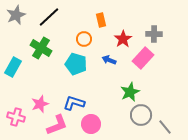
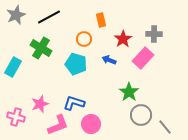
black line: rotated 15 degrees clockwise
green star: moved 1 px left; rotated 12 degrees counterclockwise
pink L-shape: moved 1 px right
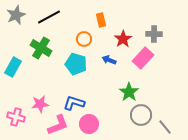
pink star: rotated 12 degrees clockwise
pink circle: moved 2 px left
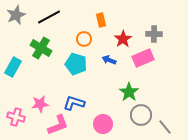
pink rectangle: rotated 25 degrees clockwise
pink circle: moved 14 px right
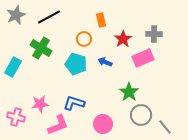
blue arrow: moved 4 px left, 2 px down
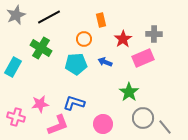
cyan pentagon: rotated 20 degrees counterclockwise
gray circle: moved 2 px right, 3 px down
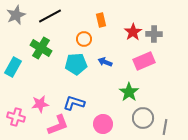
black line: moved 1 px right, 1 px up
red star: moved 10 px right, 7 px up
pink rectangle: moved 1 px right, 3 px down
gray line: rotated 49 degrees clockwise
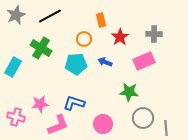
red star: moved 13 px left, 5 px down
green star: rotated 30 degrees counterclockwise
gray line: moved 1 px right, 1 px down; rotated 14 degrees counterclockwise
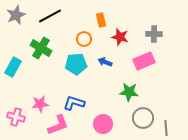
red star: rotated 24 degrees counterclockwise
